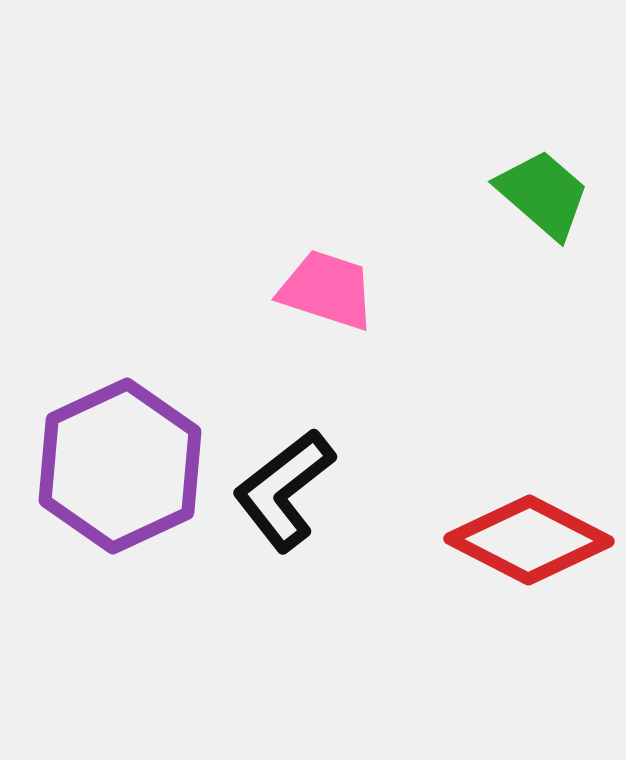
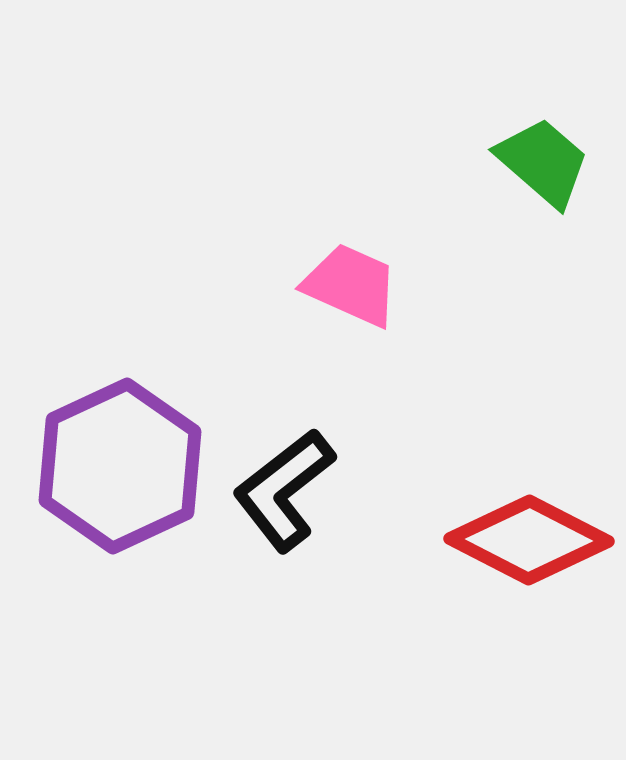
green trapezoid: moved 32 px up
pink trapezoid: moved 24 px right, 5 px up; rotated 6 degrees clockwise
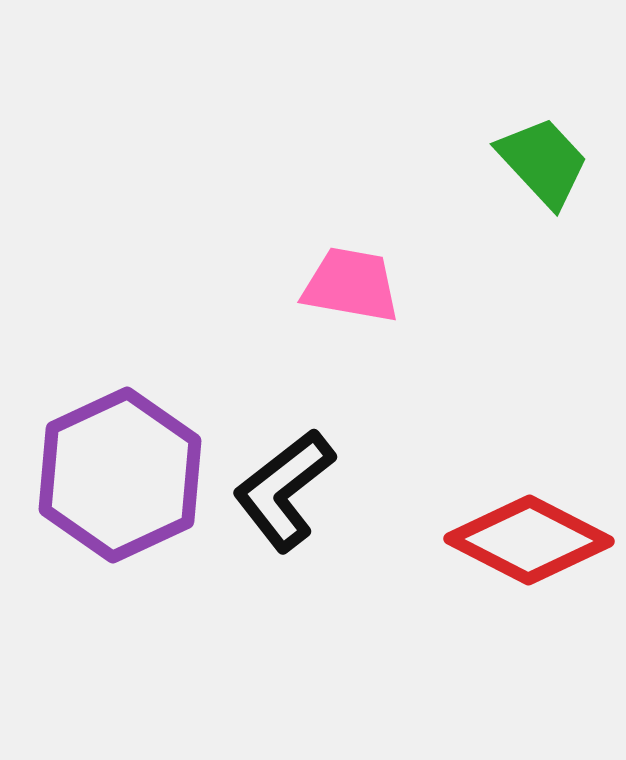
green trapezoid: rotated 6 degrees clockwise
pink trapezoid: rotated 14 degrees counterclockwise
purple hexagon: moved 9 px down
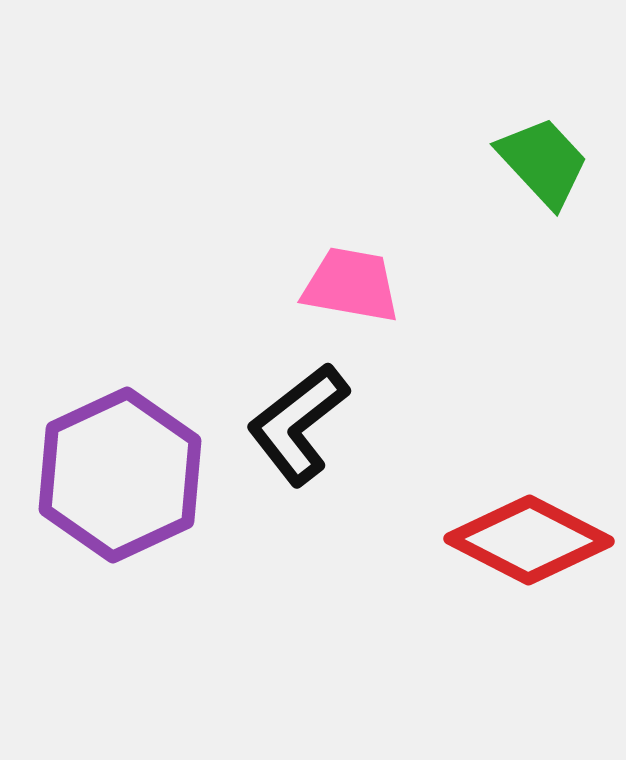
black L-shape: moved 14 px right, 66 px up
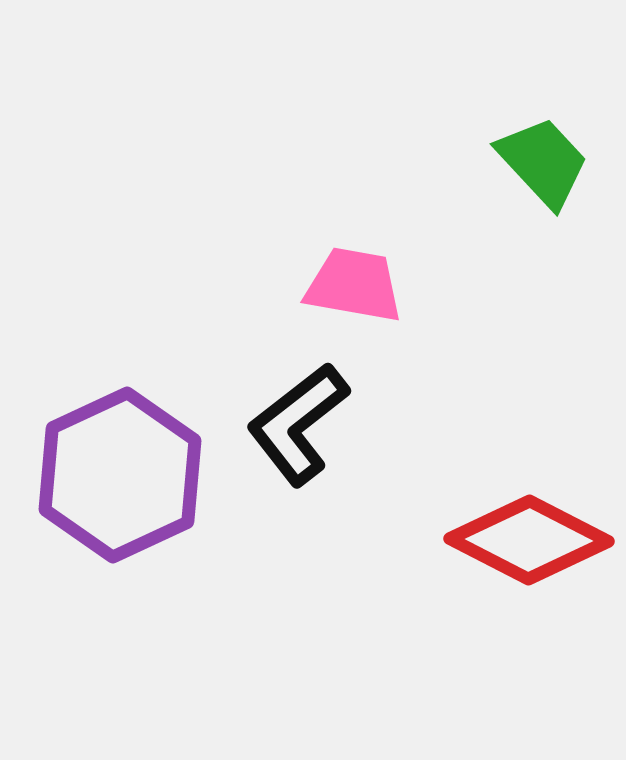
pink trapezoid: moved 3 px right
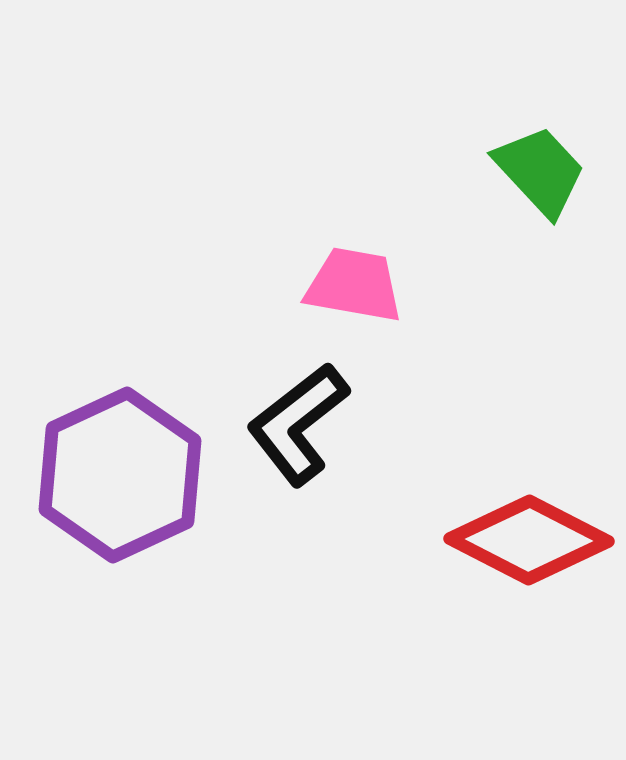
green trapezoid: moved 3 px left, 9 px down
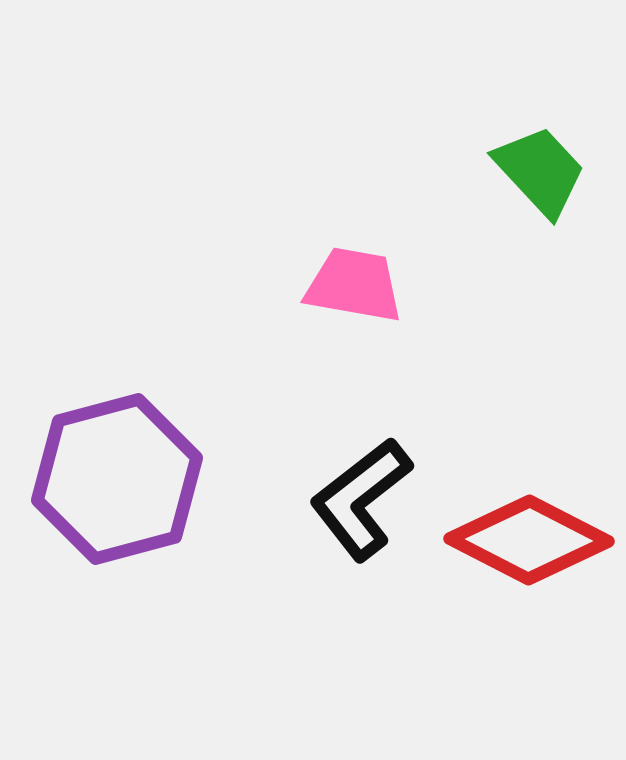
black L-shape: moved 63 px right, 75 px down
purple hexagon: moved 3 px left, 4 px down; rotated 10 degrees clockwise
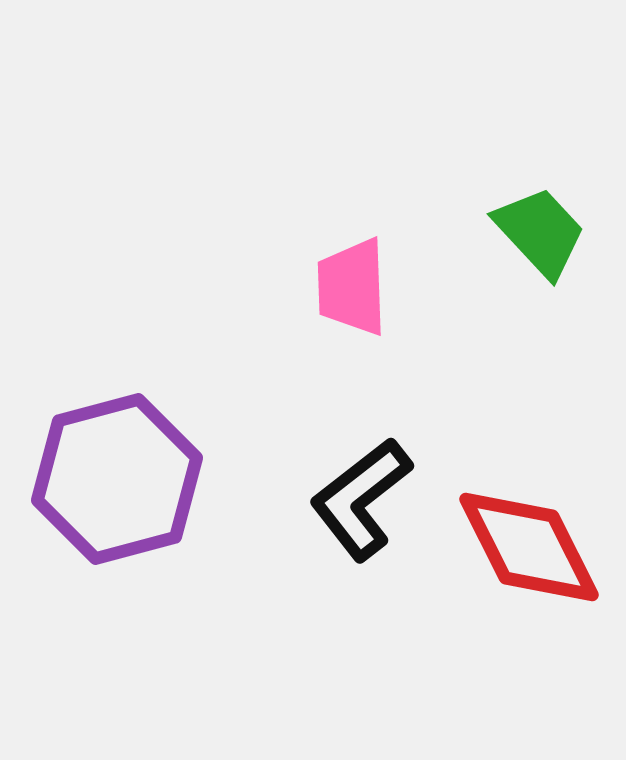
green trapezoid: moved 61 px down
pink trapezoid: moved 2 px left, 2 px down; rotated 102 degrees counterclockwise
red diamond: moved 7 px down; rotated 36 degrees clockwise
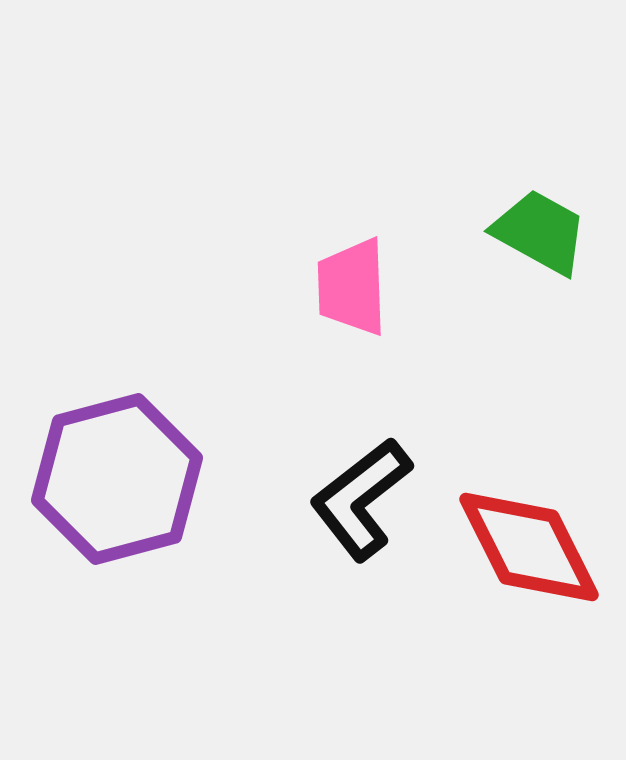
green trapezoid: rotated 18 degrees counterclockwise
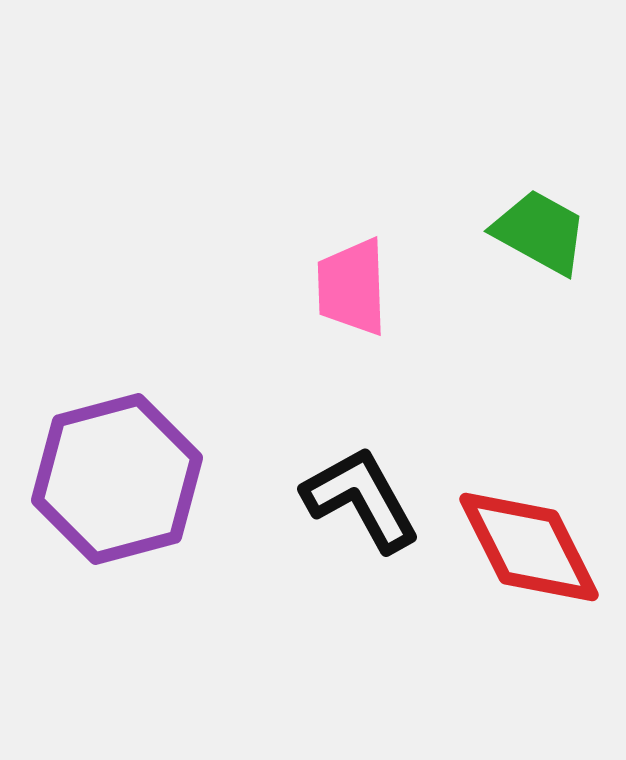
black L-shape: rotated 99 degrees clockwise
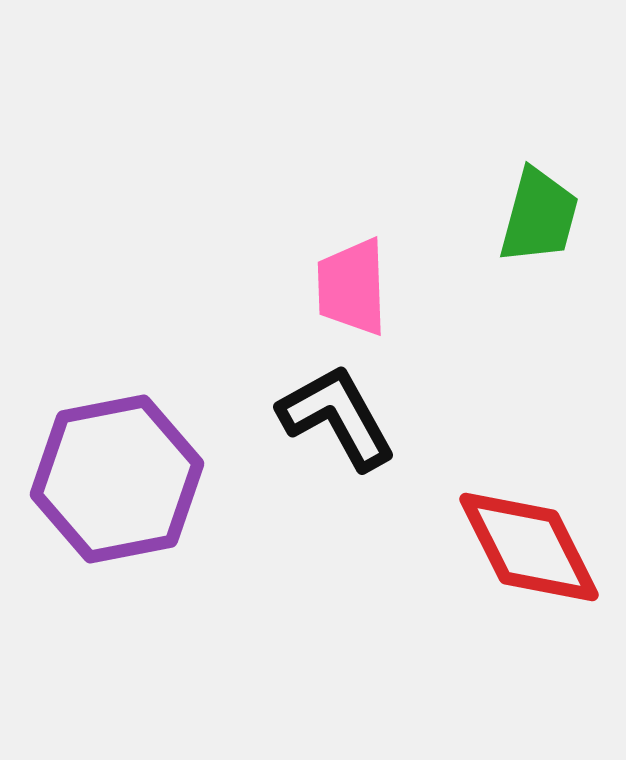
green trapezoid: moved 1 px left, 16 px up; rotated 76 degrees clockwise
purple hexagon: rotated 4 degrees clockwise
black L-shape: moved 24 px left, 82 px up
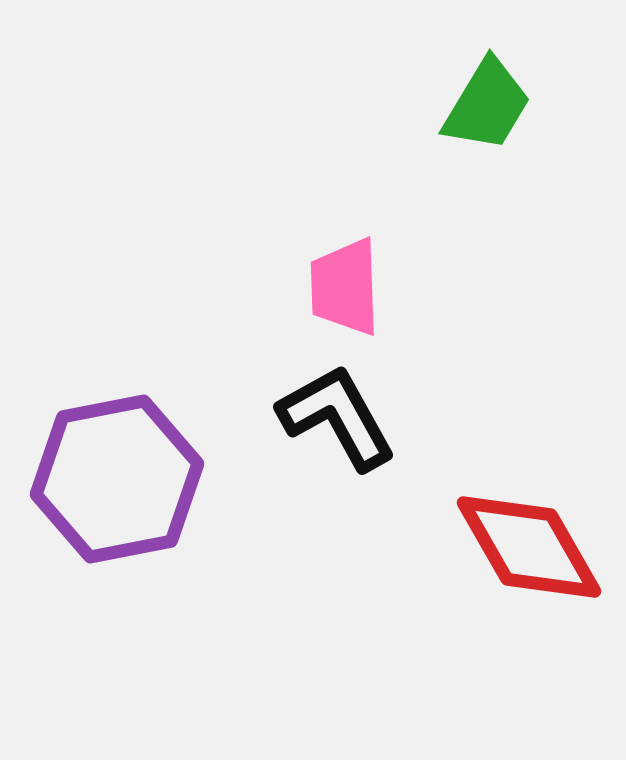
green trapezoid: moved 52 px left, 111 px up; rotated 16 degrees clockwise
pink trapezoid: moved 7 px left
red diamond: rotated 3 degrees counterclockwise
